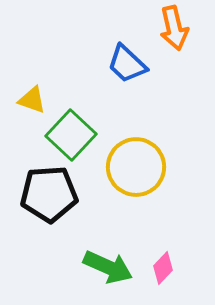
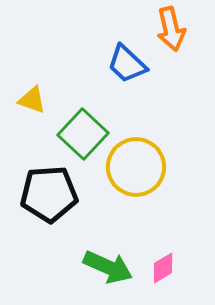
orange arrow: moved 3 px left, 1 px down
green square: moved 12 px right, 1 px up
pink diamond: rotated 16 degrees clockwise
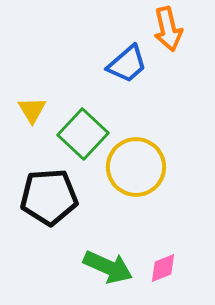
orange arrow: moved 3 px left
blue trapezoid: rotated 84 degrees counterclockwise
yellow triangle: moved 10 px down; rotated 40 degrees clockwise
black pentagon: moved 3 px down
pink diamond: rotated 8 degrees clockwise
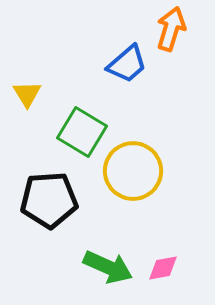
orange arrow: moved 3 px right; rotated 150 degrees counterclockwise
yellow triangle: moved 5 px left, 16 px up
green square: moved 1 px left, 2 px up; rotated 12 degrees counterclockwise
yellow circle: moved 3 px left, 4 px down
black pentagon: moved 3 px down
pink diamond: rotated 12 degrees clockwise
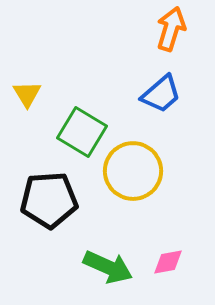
blue trapezoid: moved 34 px right, 30 px down
pink diamond: moved 5 px right, 6 px up
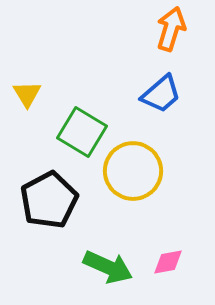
black pentagon: rotated 24 degrees counterclockwise
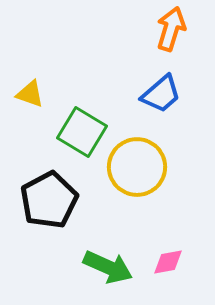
yellow triangle: moved 3 px right; rotated 40 degrees counterclockwise
yellow circle: moved 4 px right, 4 px up
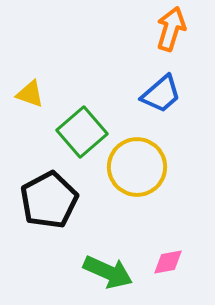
green square: rotated 18 degrees clockwise
green arrow: moved 5 px down
